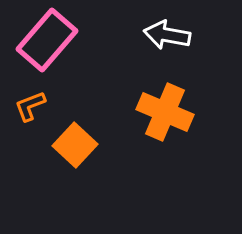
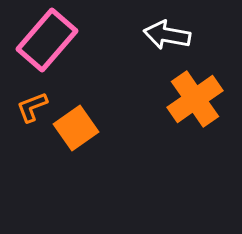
orange L-shape: moved 2 px right, 1 px down
orange cross: moved 30 px right, 13 px up; rotated 32 degrees clockwise
orange square: moved 1 px right, 17 px up; rotated 12 degrees clockwise
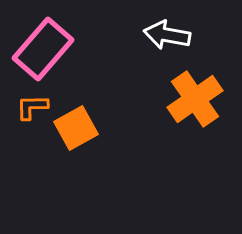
pink rectangle: moved 4 px left, 9 px down
orange L-shape: rotated 20 degrees clockwise
orange square: rotated 6 degrees clockwise
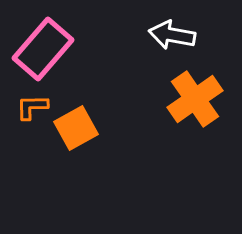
white arrow: moved 5 px right
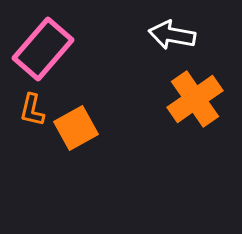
orange L-shape: moved 3 px down; rotated 76 degrees counterclockwise
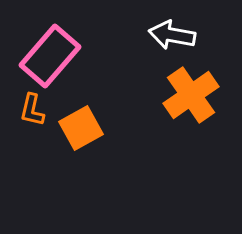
pink rectangle: moved 7 px right, 7 px down
orange cross: moved 4 px left, 4 px up
orange square: moved 5 px right
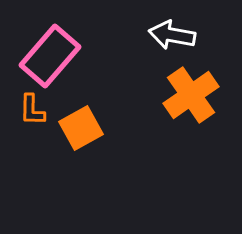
orange L-shape: rotated 12 degrees counterclockwise
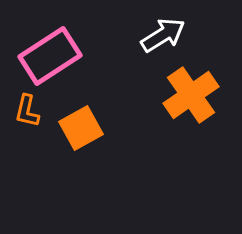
white arrow: moved 9 px left; rotated 138 degrees clockwise
pink rectangle: rotated 16 degrees clockwise
orange L-shape: moved 5 px left, 1 px down; rotated 12 degrees clockwise
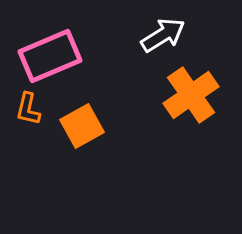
pink rectangle: rotated 10 degrees clockwise
orange L-shape: moved 1 px right, 2 px up
orange square: moved 1 px right, 2 px up
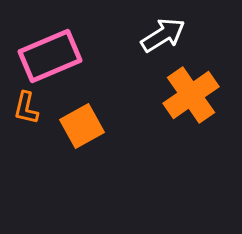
orange L-shape: moved 2 px left, 1 px up
